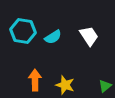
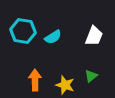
white trapezoid: moved 5 px right; rotated 55 degrees clockwise
green triangle: moved 14 px left, 10 px up
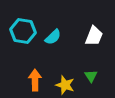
cyan semicircle: rotated 12 degrees counterclockwise
green triangle: rotated 24 degrees counterclockwise
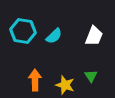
cyan semicircle: moved 1 px right, 1 px up
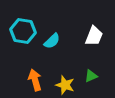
cyan semicircle: moved 2 px left, 5 px down
green triangle: rotated 40 degrees clockwise
orange arrow: rotated 15 degrees counterclockwise
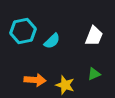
cyan hexagon: rotated 20 degrees counterclockwise
green triangle: moved 3 px right, 2 px up
orange arrow: rotated 110 degrees clockwise
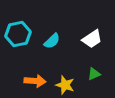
cyan hexagon: moved 5 px left, 3 px down
white trapezoid: moved 2 px left, 3 px down; rotated 35 degrees clockwise
orange arrow: moved 1 px down
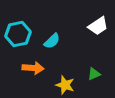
white trapezoid: moved 6 px right, 13 px up
orange arrow: moved 2 px left, 13 px up
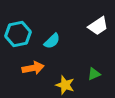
orange arrow: rotated 15 degrees counterclockwise
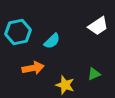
cyan hexagon: moved 2 px up
